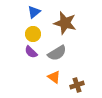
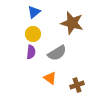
brown star: moved 7 px right
purple semicircle: rotated 128 degrees counterclockwise
orange triangle: moved 4 px left, 1 px down
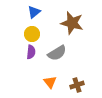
yellow circle: moved 1 px left
orange triangle: moved 4 px down; rotated 16 degrees clockwise
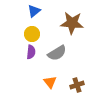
blue triangle: moved 1 px up
brown star: rotated 10 degrees counterclockwise
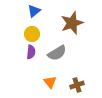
brown star: rotated 25 degrees counterclockwise
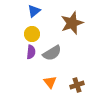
gray semicircle: moved 5 px left
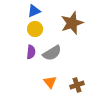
blue triangle: rotated 16 degrees clockwise
yellow circle: moved 3 px right, 5 px up
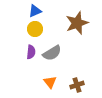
blue triangle: moved 1 px right
brown star: moved 5 px right
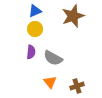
brown star: moved 4 px left, 7 px up
gray semicircle: moved 1 px right, 5 px down; rotated 60 degrees clockwise
brown cross: moved 1 px down
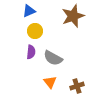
blue triangle: moved 6 px left
yellow circle: moved 2 px down
